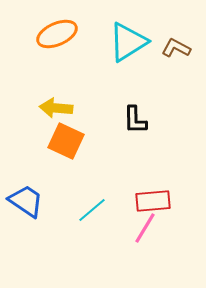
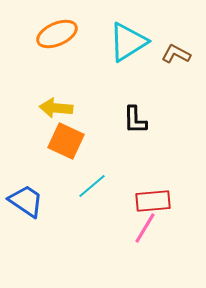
brown L-shape: moved 6 px down
cyan line: moved 24 px up
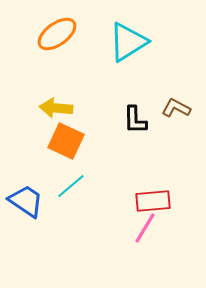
orange ellipse: rotated 12 degrees counterclockwise
brown L-shape: moved 54 px down
cyan line: moved 21 px left
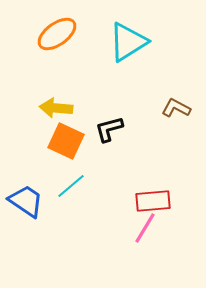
black L-shape: moved 26 px left, 9 px down; rotated 76 degrees clockwise
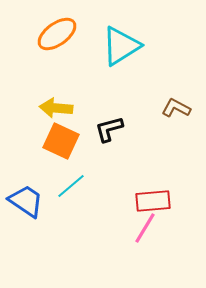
cyan triangle: moved 7 px left, 4 px down
orange square: moved 5 px left
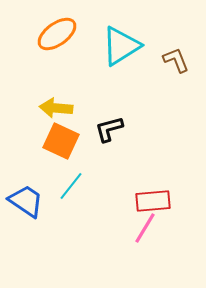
brown L-shape: moved 48 px up; rotated 40 degrees clockwise
cyan line: rotated 12 degrees counterclockwise
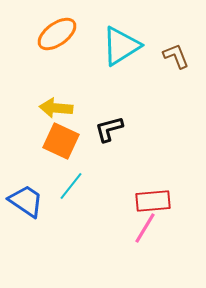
brown L-shape: moved 4 px up
